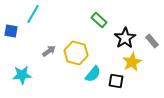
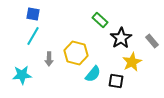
cyan line: moved 22 px down
green rectangle: moved 1 px right
blue square: moved 22 px right, 17 px up
black star: moved 4 px left
gray arrow: moved 8 px down; rotated 128 degrees clockwise
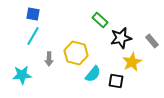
black star: rotated 20 degrees clockwise
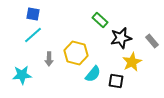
cyan line: moved 1 px up; rotated 18 degrees clockwise
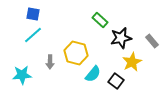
gray arrow: moved 1 px right, 3 px down
black square: rotated 28 degrees clockwise
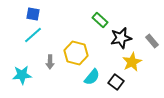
cyan semicircle: moved 1 px left, 3 px down
black square: moved 1 px down
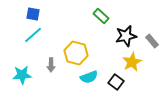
green rectangle: moved 1 px right, 4 px up
black star: moved 5 px right, 2 px up
gray arrow: moved 1 px right, 3 px down
cyan semicircle: moved 3 px left; rotated 30 degrees clockwise
